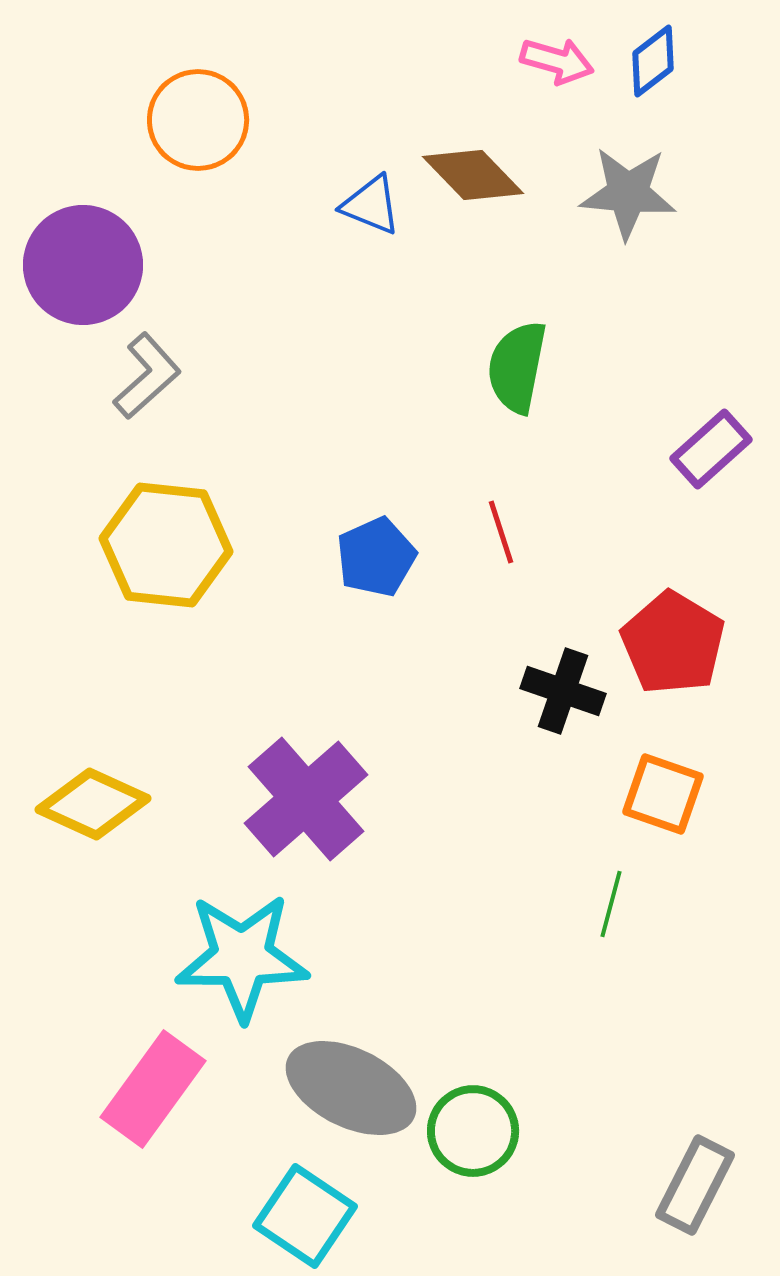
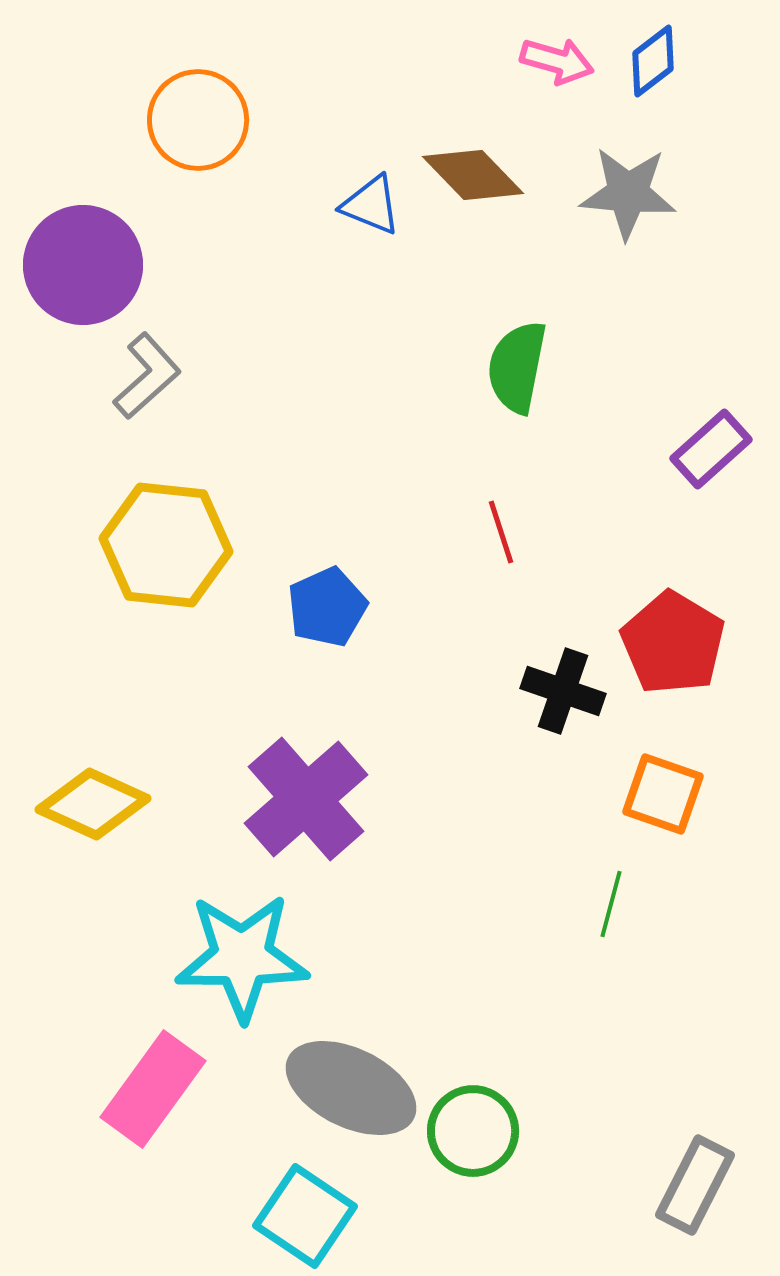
blue pentagon: moved 49 px left, 50 px down
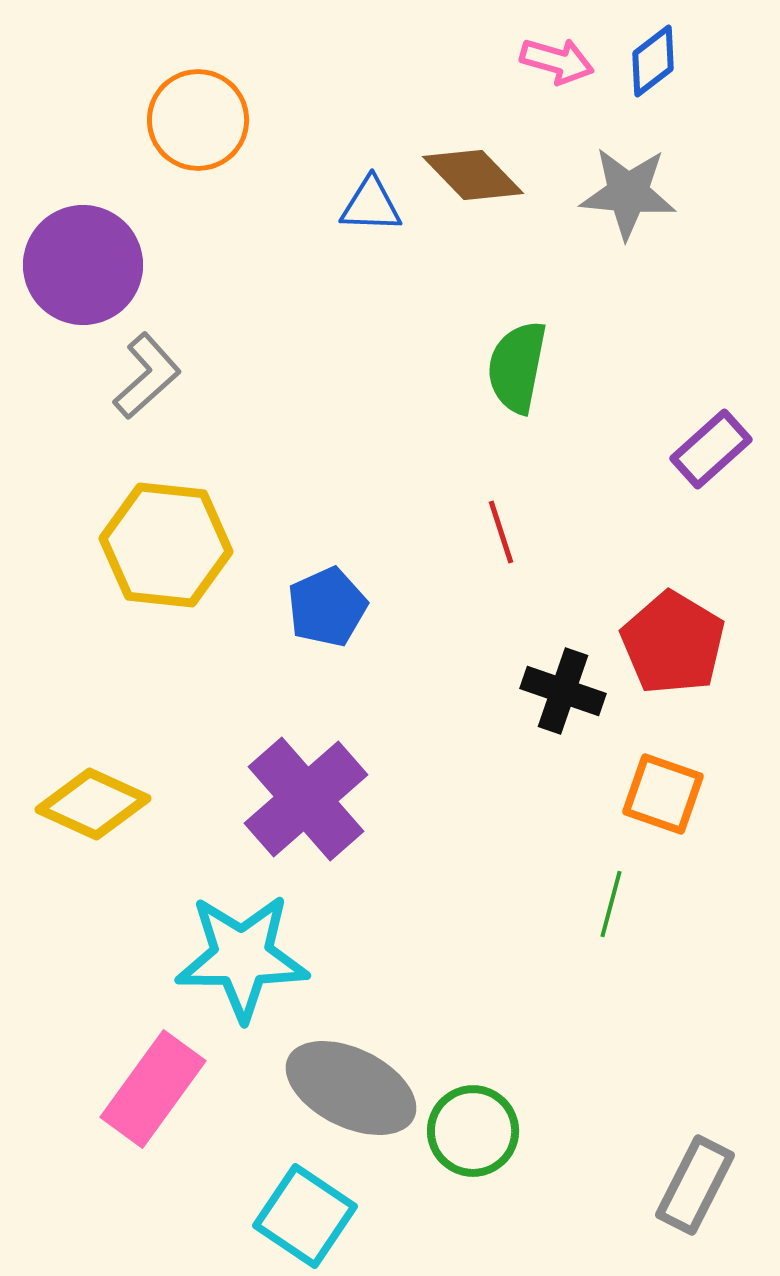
blue triangle: rotated 20 degrees counterclockwise
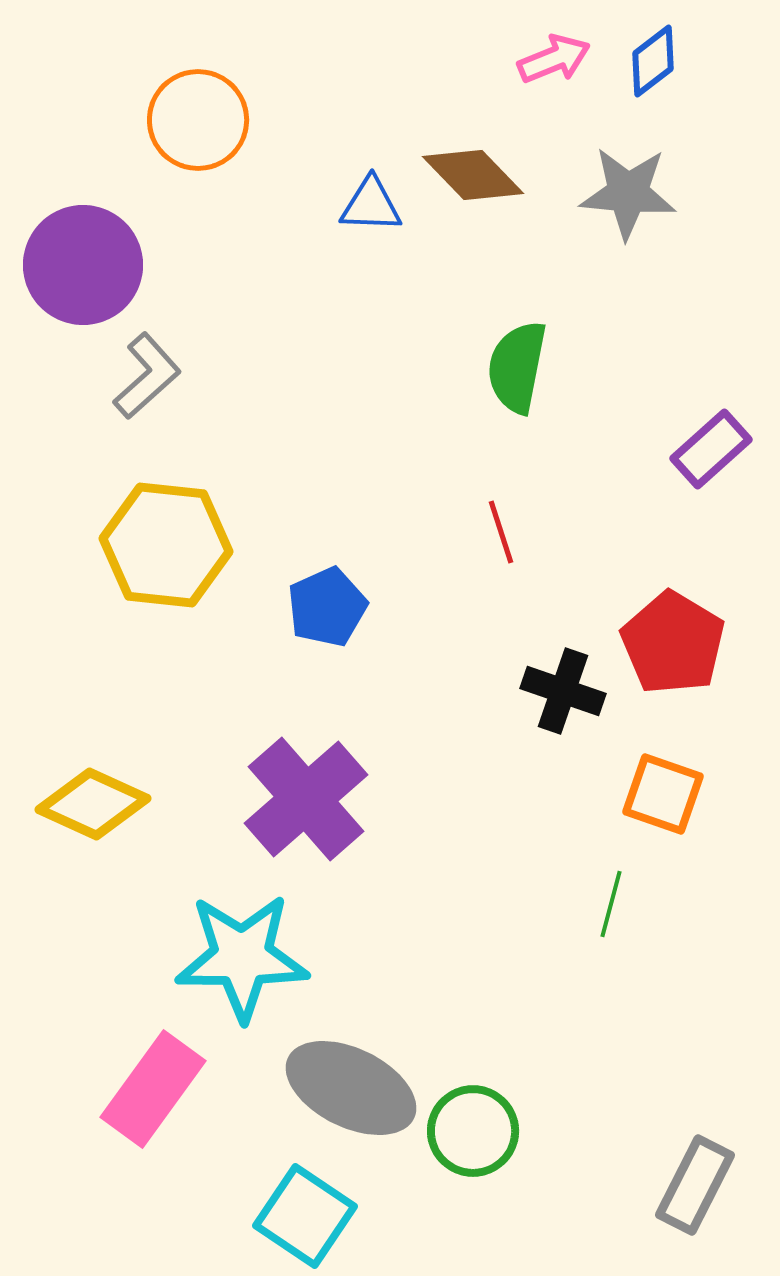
pink arrow: moved 3 px left, 2 px up; rotated 38 degrees counterclockwise
